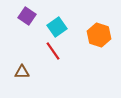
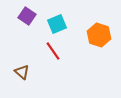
cyan square: moved 3 px up; rotated 12 degrees clockwise
brown triangle: rotated 42 degrees clockwise
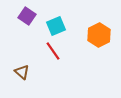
cyan square: moved 1 px left, 2 px down
orange hexagon: rotated 15 degrees clockwise
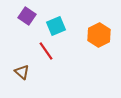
red line: moved 7 px left
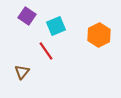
brown triangle: rotated 28 degrees clockwise
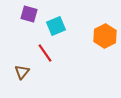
purple square: moved 2 px right, 2 px up; rotated 18 degrees counterclockwise
orange hexagon: moved 6 px right, 1 px down
red line: moved 1 px left, 2 px down
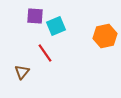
purple square: moved 6 px right, 2 px down; rotated 12 degrees counterclockwise
orange hexagon: rotated 15 degrees clockwise
